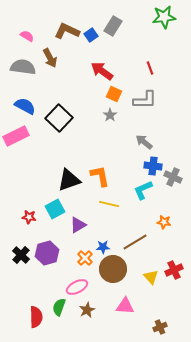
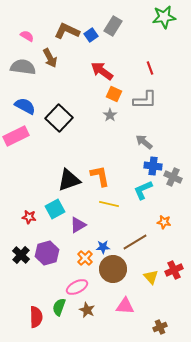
brown star: rotated 21 degrees counterclockwise
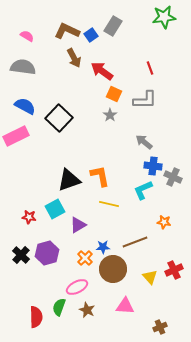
brown arrow: moved 24 px right
brown line: rotated 10 degrees clockwise
yellow triangle: moved 1 px left
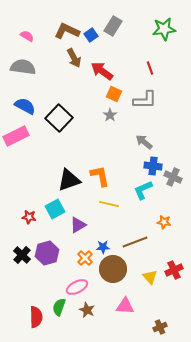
green star: moved 12 px down
black cross: moved 1 px right
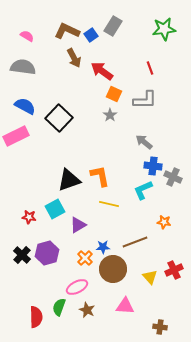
brown cross: rotated 32 degrees clockwise
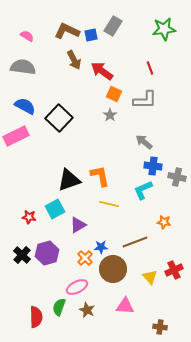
blue square: rotated 24 degrees clockwise
brown arrow: moved 2 px down
gray cross: moved 4 px right; rotated 12 degrees counterclockwise
blue star: moved 2 px left
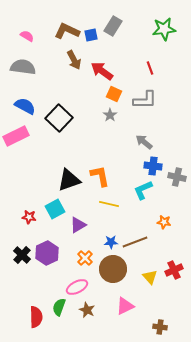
blue star: moved 10 px right, 5 px up
purple hexagon: rotated 10 degrees counterclockwise
pink triangle: rotated 30 degrees counterclockwise
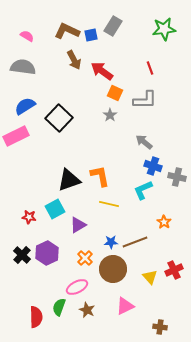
orange square: moved 1 px right, 1 px up
blue semicircle: rotated 60 degrees counterclockwise
blue cross: rotated 12 degrees clockwise
orange star: rotated 24 degrees clockwise
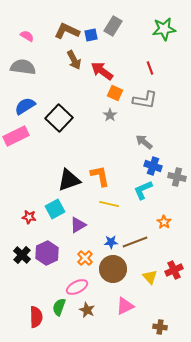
gray L-shape: rotated 10 degrees clockwise
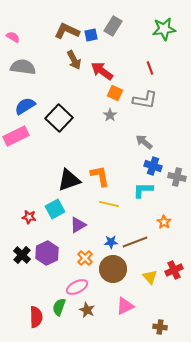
pink semicircle: moved 14 px left, 1 px down
cyan L-shape: rotated 25 degrees clockwise
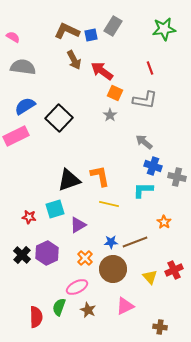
cyan square: rotated 12 degrees clockwise
brown star: moved 1 px right
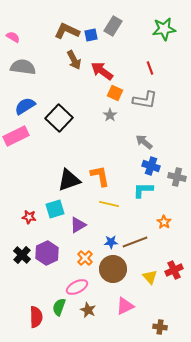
blue cross: moved 2 px left
